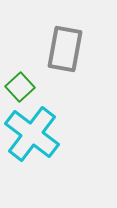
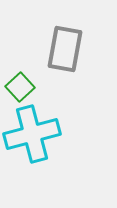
cyan cross: rotated 38 degrees clockwise
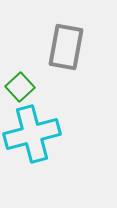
gray rectangle: moved 1 px right, 2 px up
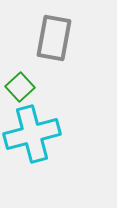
gray rectangle: moved 12 px left, 9 px up
